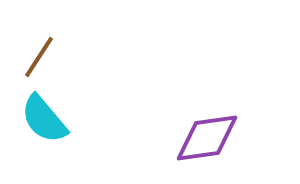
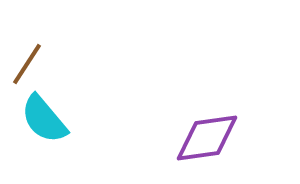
brown line: moved 12 px left, 7 px down
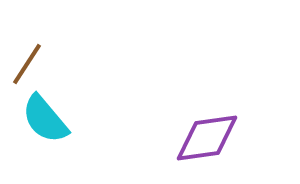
cyan semicircle: moved 1 px right
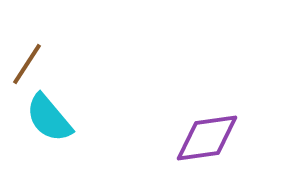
cyan semicircle: moved 4 px right, 1 px up
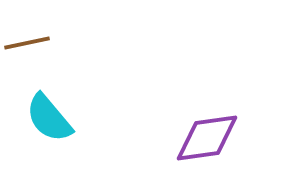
brown line: moved 21 px up; rotated 45 degrees clockwise
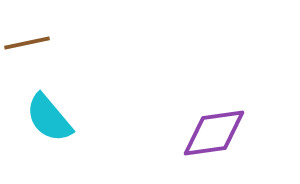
purple diamond: moved 7 px right, 5 px up
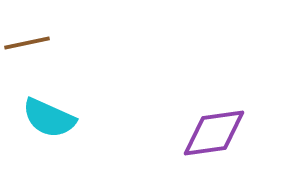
cyan semicircle: rotated 26 degrees counterclockwise
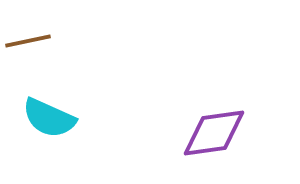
brown line: moved 1 px right, 2 px up
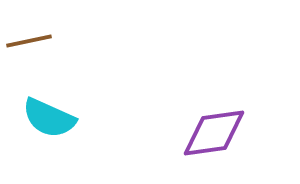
brown line: moved 1 px right
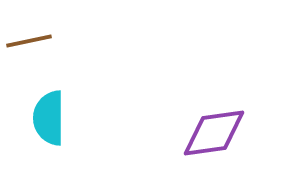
cyan semicircle: rotated 66 degrees clockwise
